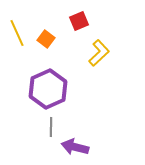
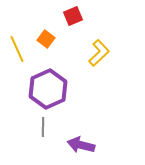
red square: moved 6 px left, 5 px up
yellow line: moved 16 px down
gray line: moved 8 px left
purple arrow: moved 6 px right, 2 px up
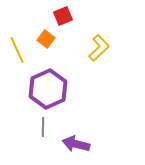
red square: moved 10 px left
yellow line: moved 1 px down
yellow L-shape: moved 5 px up
purple arrow: moved 5 px left, 1 px up
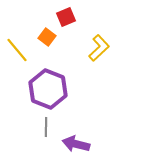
red square: moved 3 px right, 1 px down
orange square: moved 1 px right, 2 px up
yellow line: rotated 16 degrees counterclockwise
purple hexagon: rotated 15 degrees counterclockwise
gray line: moved 3 px right
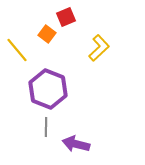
orange square: moved 3 px up
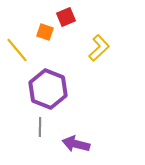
orange square: moved 2 px left, 2 px up; rotated 18 degrees counterclockwise
gray line: moved 6 px left
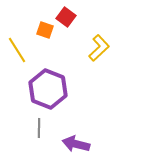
red square: rotated 30 degrees counterclockwise
orange square: moved 2 px up
yellow line: rotated 8 degrees clockwise
gray line: moved 1 px left, 1 px down
